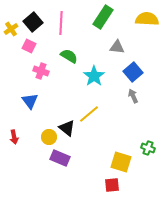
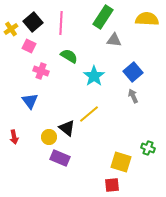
gray triangle: moved 3 px left, 7 px up
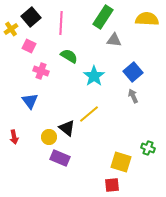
black square: moved 2 px left, 5 px up
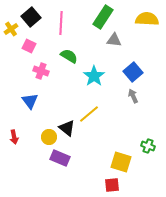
green cross: moved 2 px up
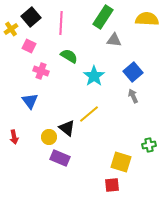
green cross: moved 1 px right, 1 px up; rotated 32 degrees counterclockwise
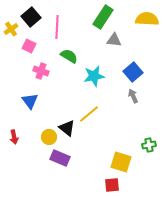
pink line: moved 4 px left, 4 px down
cyan star: rotated 25 degrees clockwise
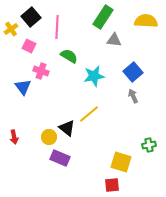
yellow semicircle: moved 1 px left, 2 px down
blue triangle: moved 7 px left, 14 px up
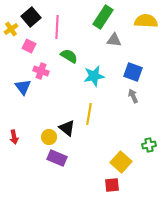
blue square: rotated 30 degrees counterclockwise
yellow line: rotated 40 degrees counterclockwise
purple rectangle: moved 3 px left
yellow square: rotated 25 degrees clockwise
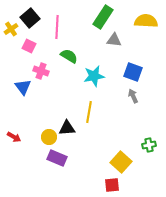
black square: moved 1 px left, 1 px down
yellow line: moved 2 px up
black triangle: rotated 42 degrees counterclockwise
red arrow: rotated 48 degrees counterclockwise
